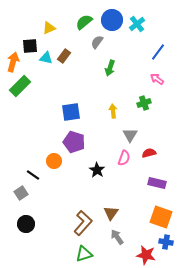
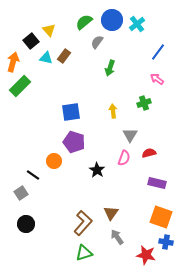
yellow triangle: moved 2 px down; rotated 48 degrees counterclockwise
black square: moved 1 px right, 5 px up; rotated 35 degrees counterclockwise
green triangle: moved 1 px up
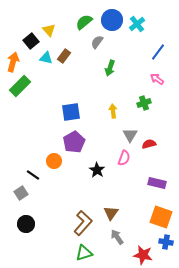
purple pentagon: rotated 25 degrees clockwise
red semicircle: moved 9 px up
red star: moved 3 px left
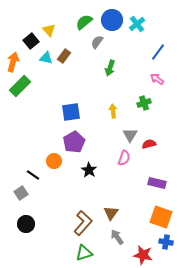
black star: moved 8 px left
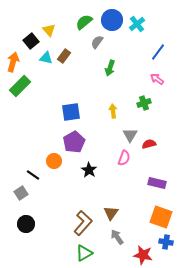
green triangle: rotated 12 degrees counterclockwise
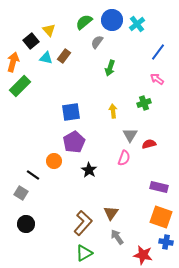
purple rectangle: moved 2 px right, 4 px down
gray square: rotated 24 degrees counterclockwise
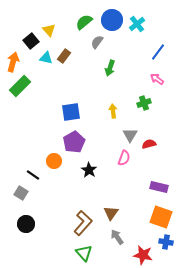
green triangle: rotated 42 degrees counterclockwise
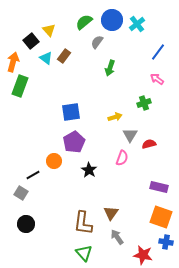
cyan triangle: rotated 24 degrees clockwise
green rectangle: rotated 25 degrees counterclockwise
yellow arrow: moved 2 px right, 6 px down; rotated 80 degrees clockwise
pink semicircle: moved 2 px left
black line: rotated 64 degrees counterclockwise
brown L-shape: rotated 145 degrees clockwise
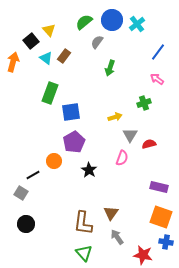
green rectangle: moved 30 px right, 7 px down
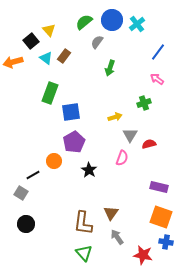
orange arrow: rotated 120 degrees counterclockwise
